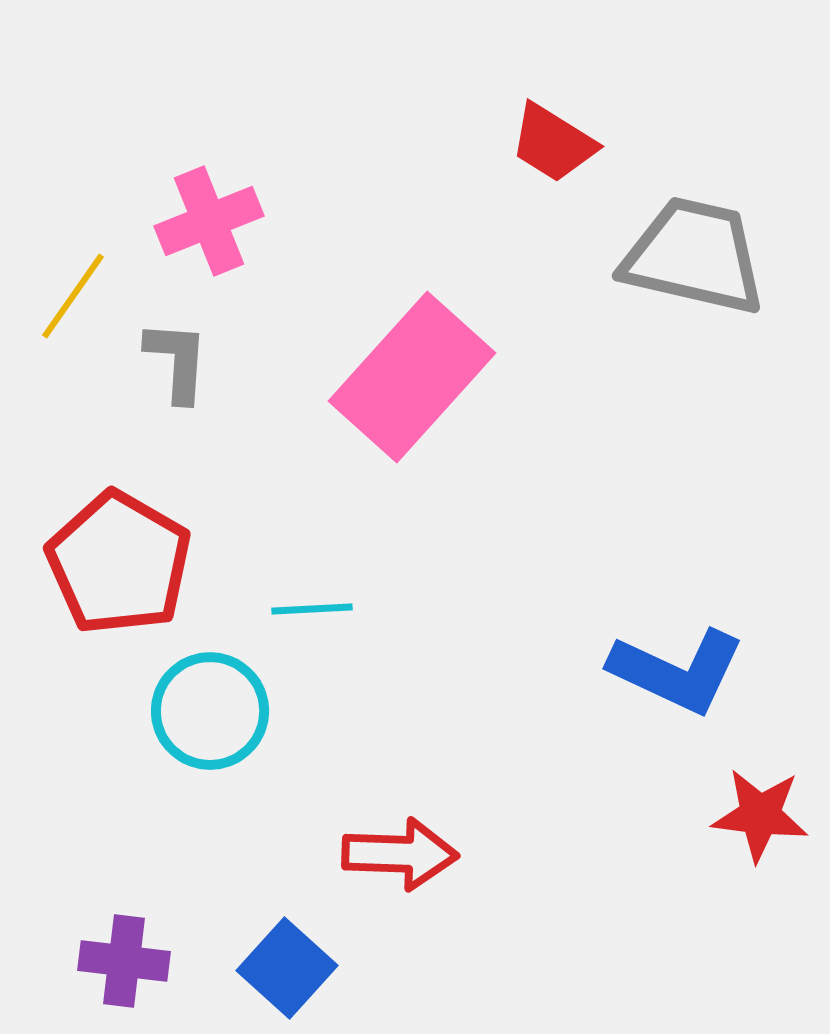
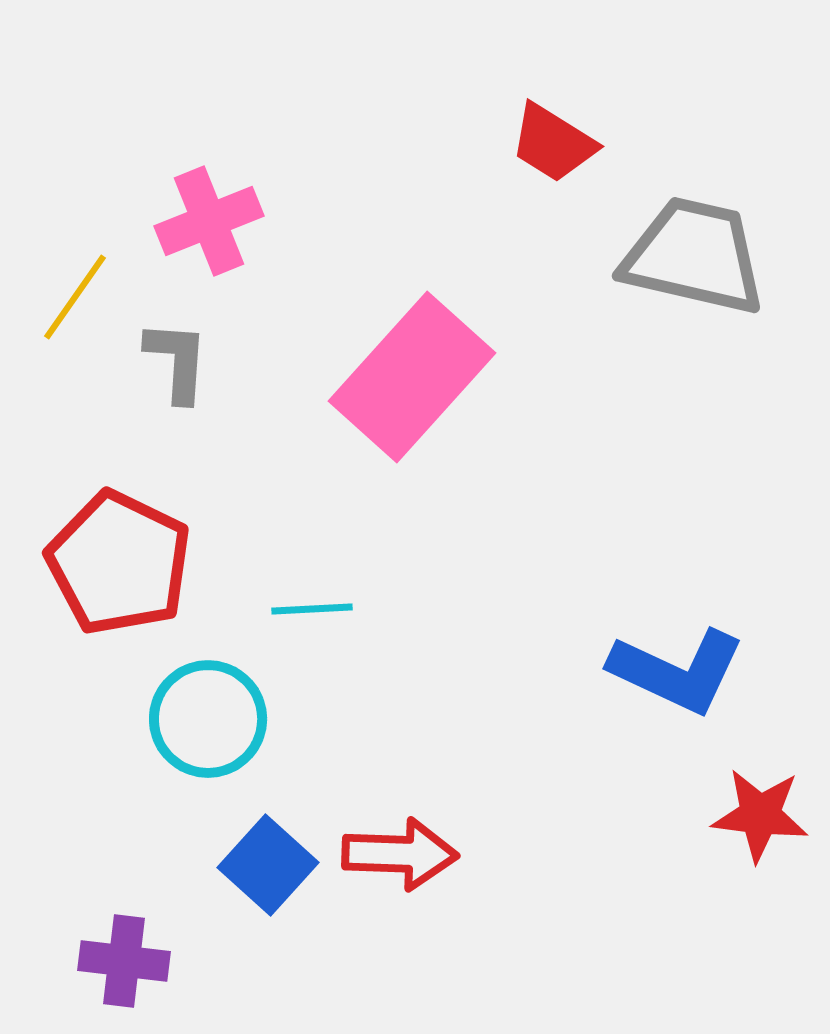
yellow line: moved 2 px right, 1 px down
red pentagon: rotated 4 degrees counterclockwise
cyan circle: moved 2 px left, 8 px down
blue square: moved 19 px left, 103 px up
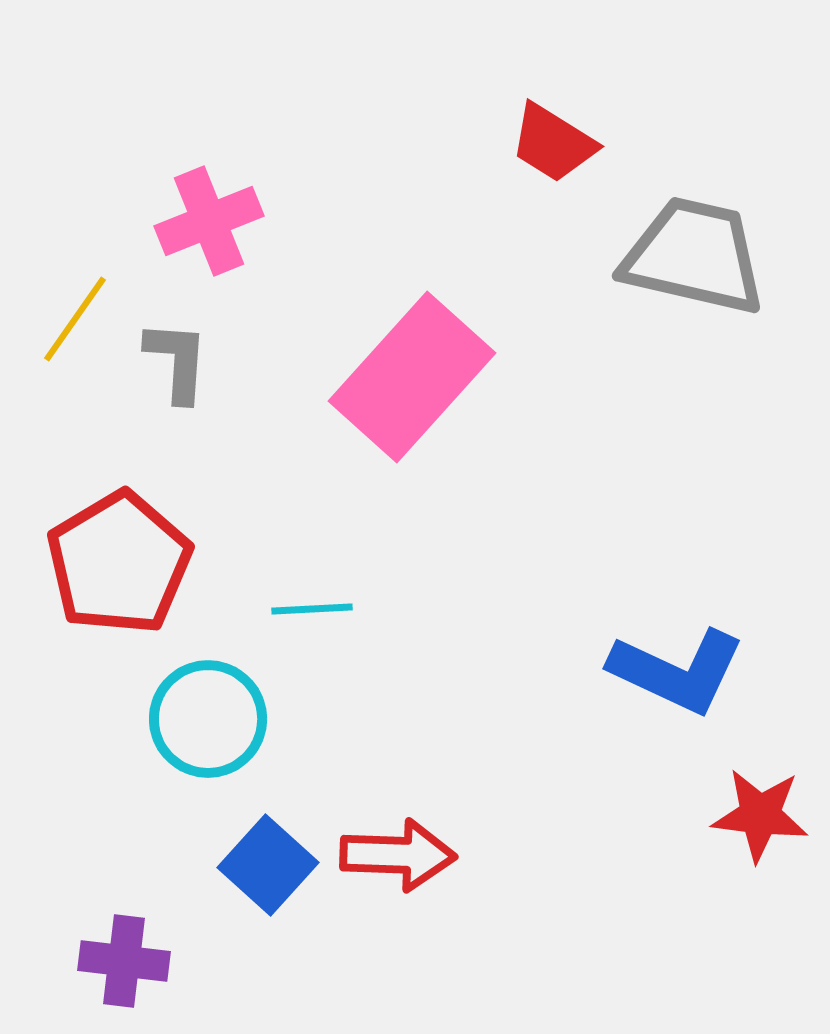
yellow line: moved 22 px down
red pentagon: rotated 15 degrees clockwise
red arrow: moved 2 px left, 1 px down
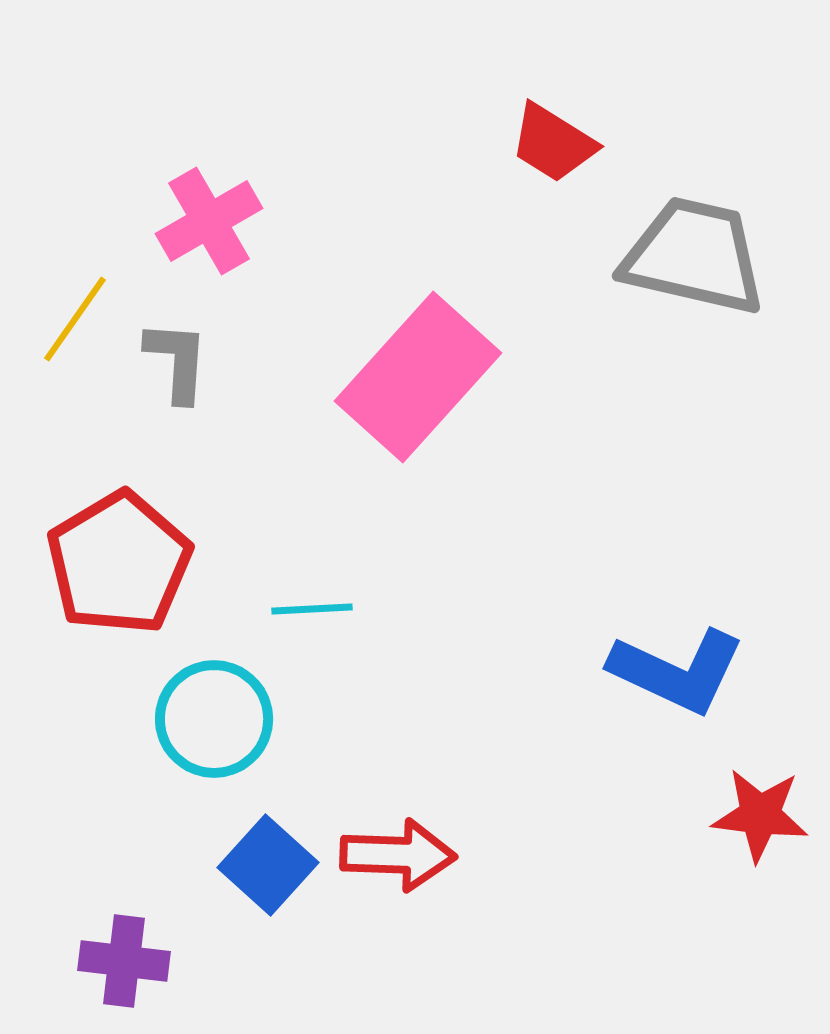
pink cross: rotated 8 degrees counterclockwise
pink rectangle: moved 6 px right
cyan circle: moved 6 px right
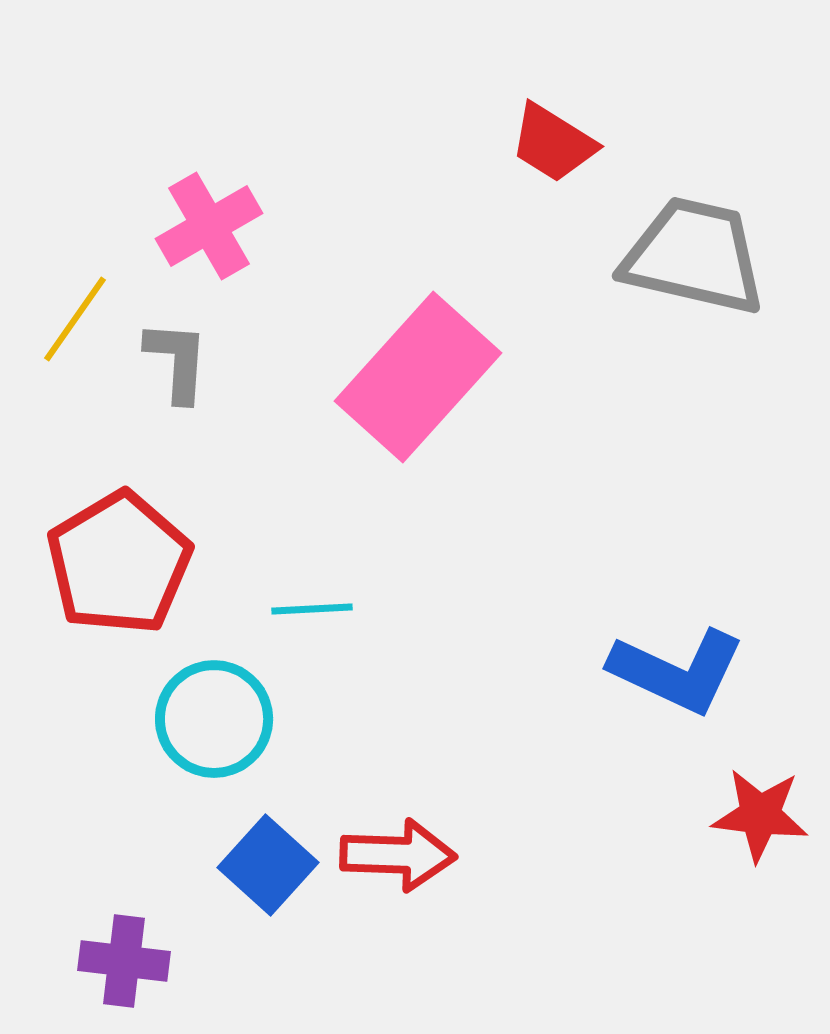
pink cross: moved 5 px down
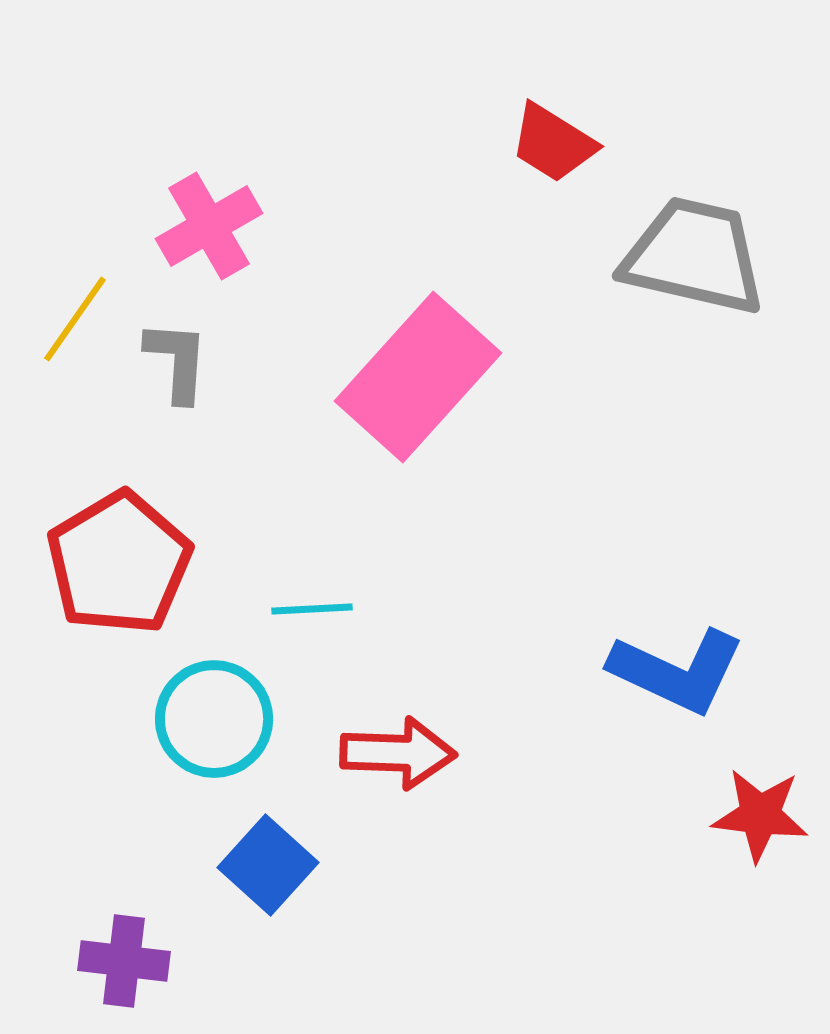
red arrow: moved 102 px up
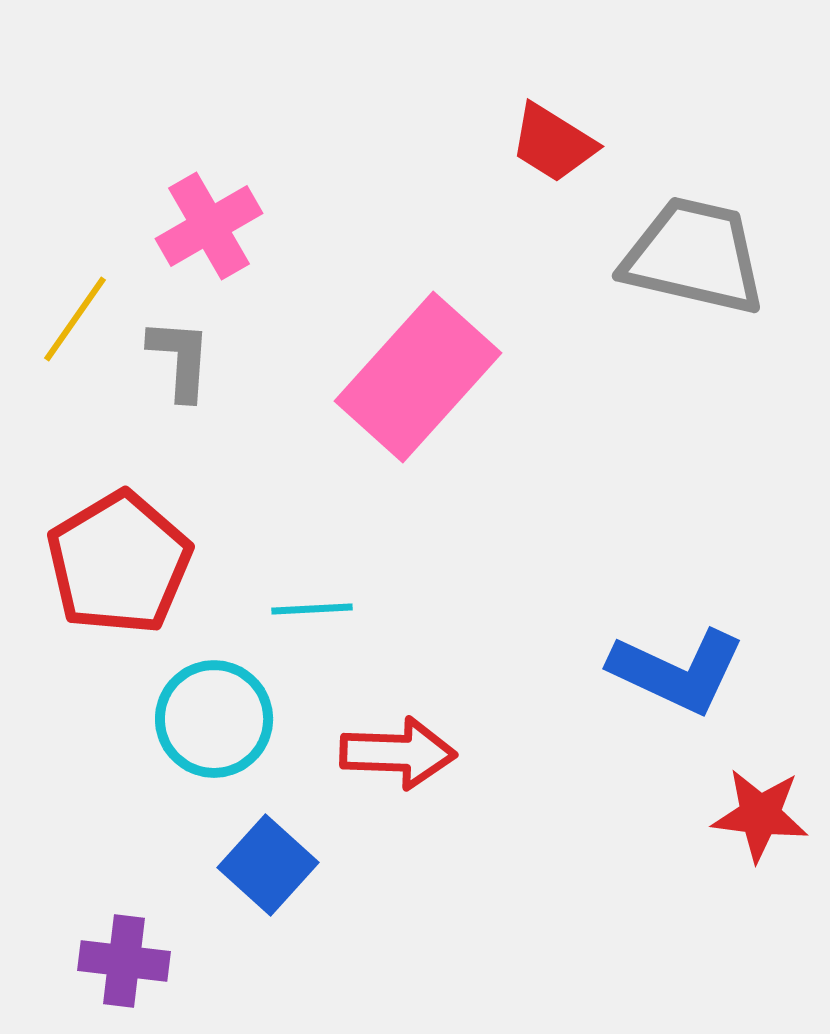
gray L-shape: moved 3 px right, 2 px up
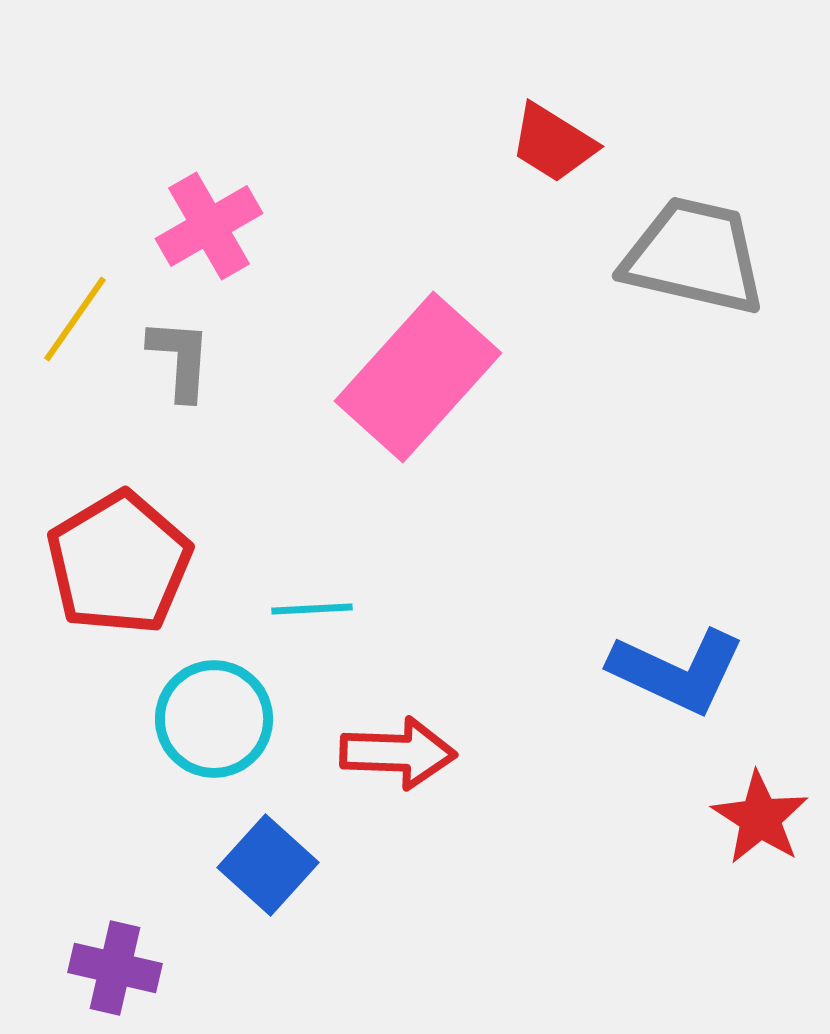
red star: moved 3 px down; rotated 26 degrees clockwise
purple cross: moved 9 px left, 7 px down; rotated 6 degrees clockwise
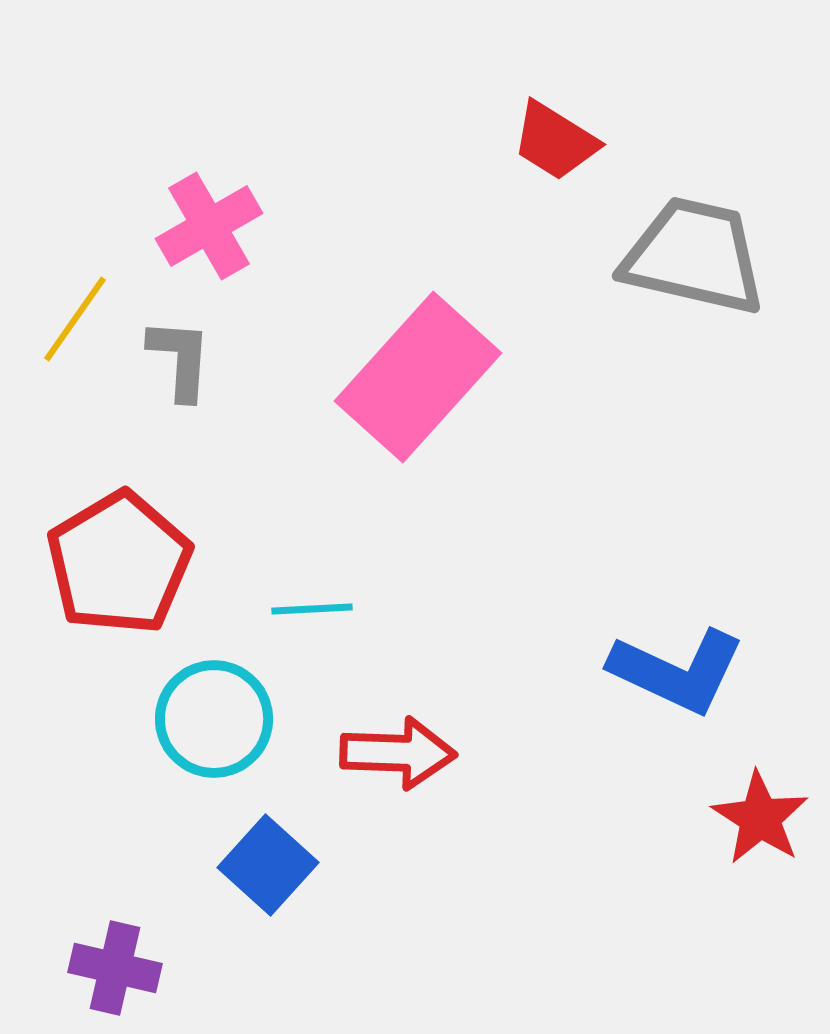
red trapezoid: moved 2 px right, 2 px up
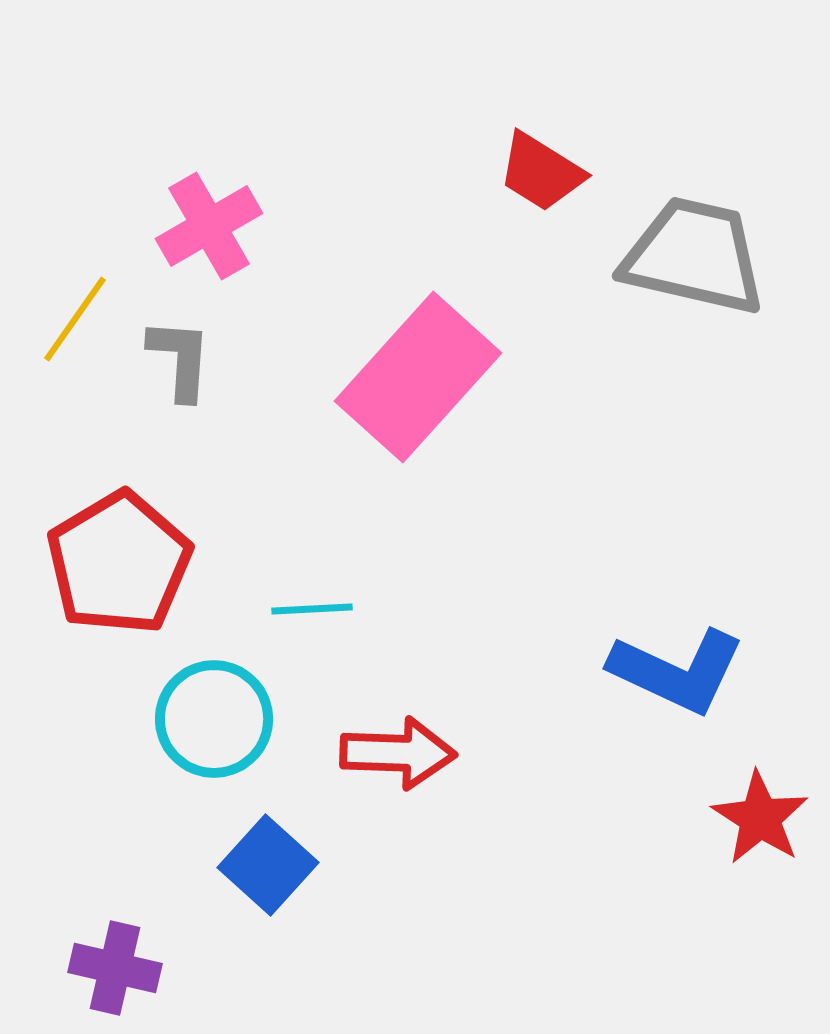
red trapezoid: moved 14 px left, 31 px down
